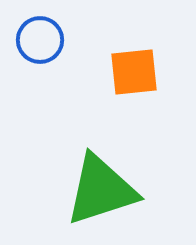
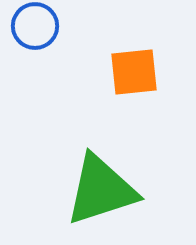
blue circle: moved 5 px left, 14 px up
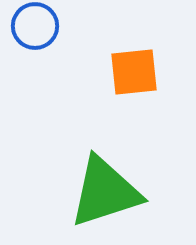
green triangle: moved 4 px right, 2 px down
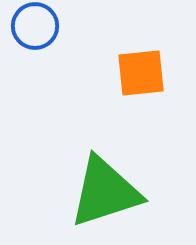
orange square: moved 7 px right, 1 px down
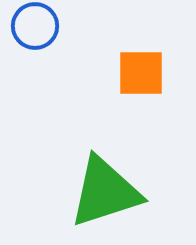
orange square: rotated 6 degrees clockwise
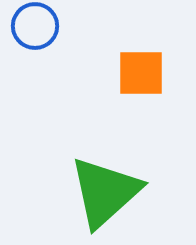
green triangle: rotated 24 degrees counterclockwise
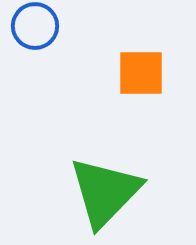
green triangle: rotated 4 degrees counterclockwise
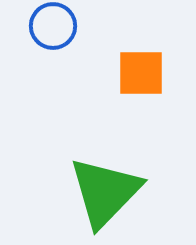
blue circle: moved 18 px right
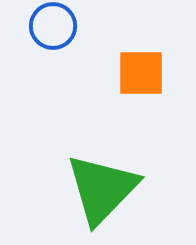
green triangle: moved 3 px left, 3 px up
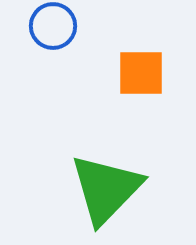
green triangle: moved 4 px right
